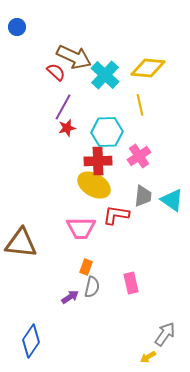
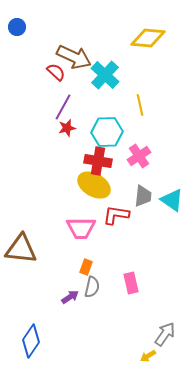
yellow diamond: moved 30 px up
red cross: rotated 12 degrees clockwise
brown triangle: moved 6 px down
yellow arrow: moved 1 px up
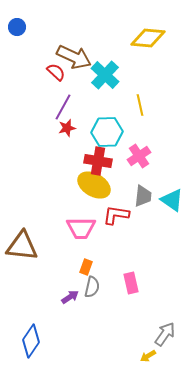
brown triangle: moved 1 px right, 3 px up
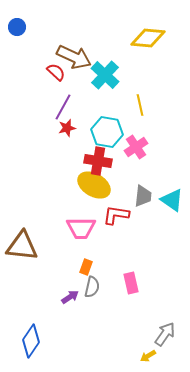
cyan hexagon: rotated 12 degrees clockwise
pink cross: moved 3 px left, 9 px up
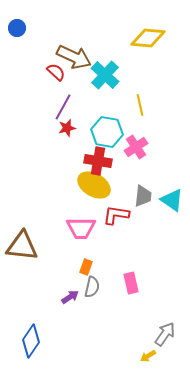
blue circle: moved 1 px down
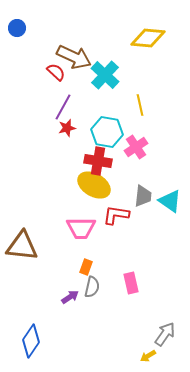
cyan triangle: moved 2 px left, 1 px down
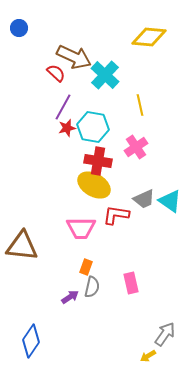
blue circle: moved 2 px right
yellow diamond: moved 1 px right, 1 px up
red semicircle: moved 1 px down
cyan hexagon: moved 14 px left, 5 px up
gray trapezoid: moved 1 px right, 3 px down; rotated 60 degrees clockwise
